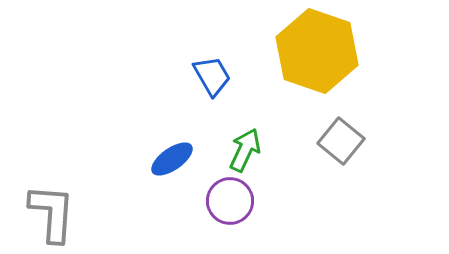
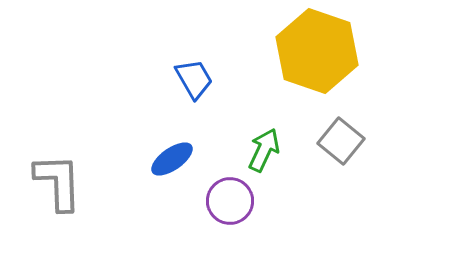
blue trapezoid: moved 18 px left, 3 px down
green arrow: moved 19 px right
gray L-shape: moved 6 px right, 31 px up; rotated 6 degrees counterclockwise
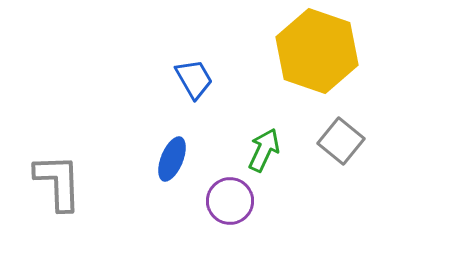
blue ellipse: rotated 33 degrees counterclockwise
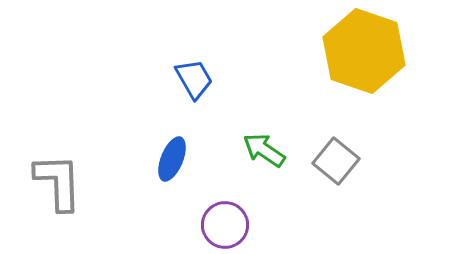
yellow hexagon: moved 47 px right
gray square: moved 5 px left, 20 px down
green arrow: rotated 81 degrees counterclockwise
purple circle: moved 5 px left, 24 px down
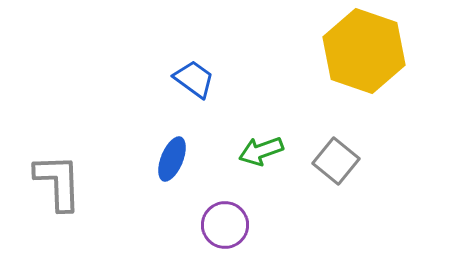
blue trapezoid: rotated 24 degrees counterclockwise
green arrow: moved 3 px left, 1 px down; rotated 54 degrees counterclockwise
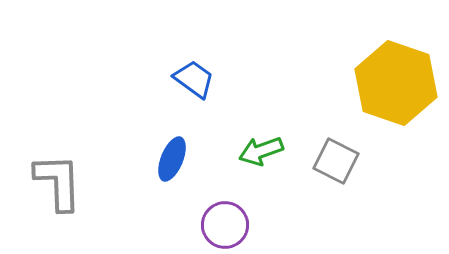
yellow hexagon: moved 32 px right, 32 px down
gray square: rotated 12 degrees counterclockwise
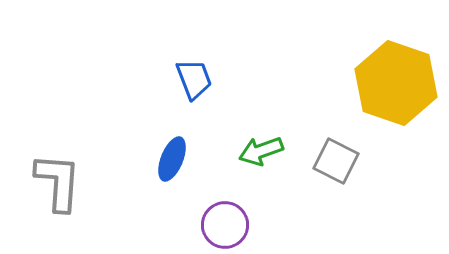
blue trapezoid: rotated 33 degrees clockwise
gray L-shape: rotated 6 degrees clockwise
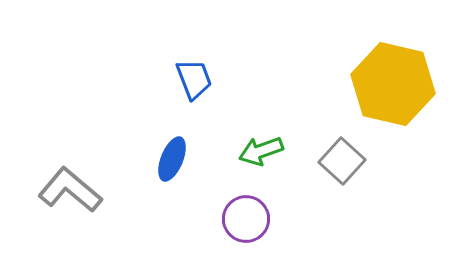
yellow hexagon: moved 3 px left, 1 px down; rotated 6 degrees counterclockwise
gray square: moved 6 px right; rotated 15 degrees clockwise
gray L-shape: moved 12 px right, 8 px down; rotated 54 degrees counterclockwise
purple circle: moved 21 px right, 6 px up
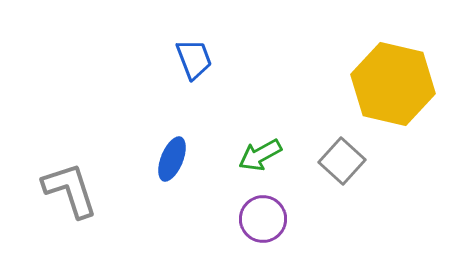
blue trapezoid: moved 20 px up
green arrow: moved 1 px left, 4 px down; rotated 9 degrees counterclockwise
gray L-shape: rotated 32 degrees clockwise
purple circle: moved 17 px right
